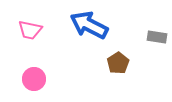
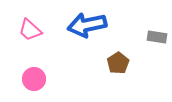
blue arrow: moved 2 px left; rotated 39 degrees counterclockwise
pink trapezoid: rotated 30 degrees clockwise
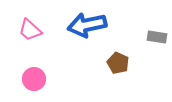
brown pentagon: rotated 15 degrees counterclockwise
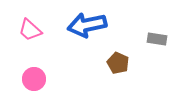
gray rectangle: moved 2 px down
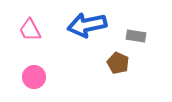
pink trapezoid: rotated 20 degrees clockwise
gray rectangle: moved 21 px left, 3 px up
pink circle: moved 2 px up
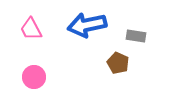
pink trapezoid: moved 1 px right, 1 px up
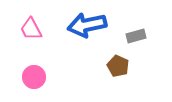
gray rectangle: rotated 24 degrees counterclockwise
brown pentagon: moved 3 px down
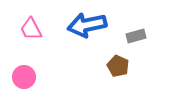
pink circle: moved 10 px left
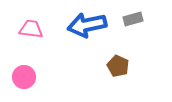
pink trapezoid: rotated 125 degrees clockwise
gray rectangle: moved 3 px left, 17 px up
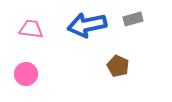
pink circle: moved 2 px right, 3 px up
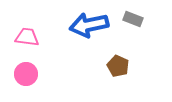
gray rectangle: rotated 36 degrees clockwise
blue arrow: moved 2 px right
pink trapezoid: moved 4 px left, 8 px down
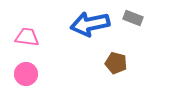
gray rectangle: moved 1 px up
blue arrow: moved 1 px right, 1 px up
brown pentagon: moved 2 px left, 3 px up; rotated 10 degrees counterclockwise
